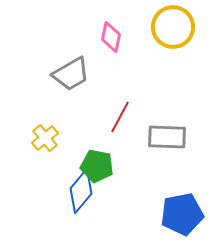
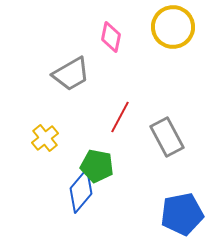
gray rectangle: rotated 60 degrees clockwise
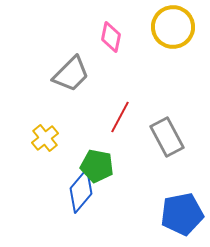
gray trapezoid: rotated 15 degrees counterclockwise
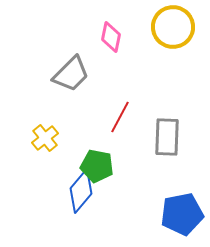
gray rectangle: rotated 30 degrees clockwise
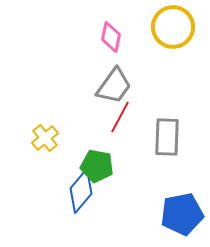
gray trapezoid: moved 43 px right, 12 px down; rotated 9 degrees counterclockwise
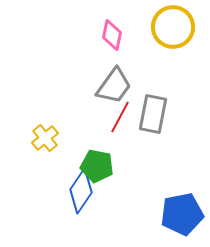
pink diamond: moved 1 px right, 2 px up
gray rectangle: moved 14 px left, 23 px up; rotated 9 degrees clockwise
blue diamond: rotated 6 degrees counterclockwise
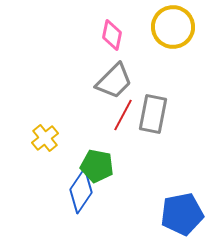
gray trapezoid: moved 5 px up; rotated 9 degrees clockwise
red line: moved 3 px right, 2 px up
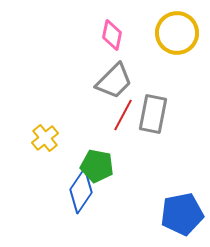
yellow circle: moved 4 px right, 6 px down
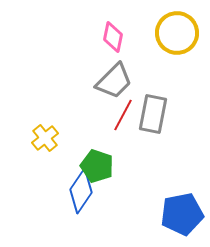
pink diamond: moved 1 px right, 2 px down
green pentagon: rotated 8 degrees clockwise
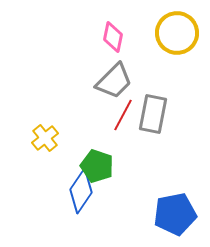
blue pentagon: moved 7 px left
